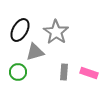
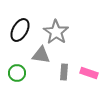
gray triangle: moved 6 px right, 3 px down; rotated 24 degrees clockwise
green circle: moved 1 px left, 1 px down
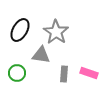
gray rectangle: moved 2 px down
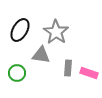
gray rectangle: moved 4 px right, 6 px up
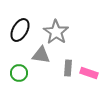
green circle: moved 2 px right
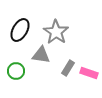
gray rectangle: rotated 28 degrees clockwise
green circle: moved 3 px left, 2 px up
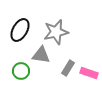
gray star: rotated 25 degrees clockwise
green circle: moved 5 px right
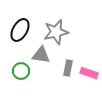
gray rectangle: rotated 21 degrees counterclockwise
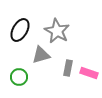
gray star: moved 1 px right, 1 px up; rotated 30 degrees counterclockwise
gray triangle: rotated 24 degrees counterclockwise
green circle: moved 2 px left, 6 px down
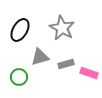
gray star: moved 5 px right, 3 px up
gray triangle: moved 1 px left, 2 px down
gray rectangle: moved 2 px left, 4 px up; rotated 63 degrees clockwise
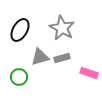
gray rectangle: moved 4 px left, 6 px up
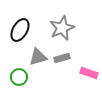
gray star: rotated 20 degrees clockwise
gray triangle: moved 2 px left
